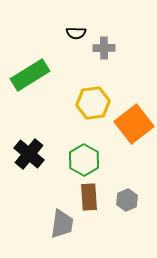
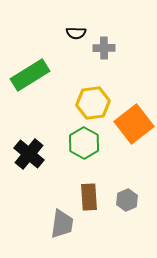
green hexagon: moved 17 px up
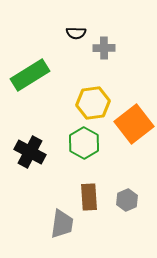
black cross: moved 1 px right, 2 px up; rotated 12 degrees counterclockwise
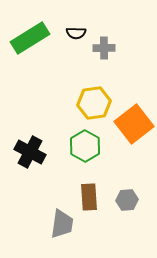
green rectangle: moved 37 px up
yellow hexagon: moved 1 px right
green hexagon: moved 1 px right, 3 px down
gray hexagon: rotated 20 degrees clockwise
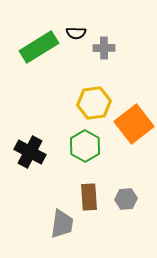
green rectangle: moved 9 px right, 9 px down
gray hexagon: moved 1 px left, 1 px up
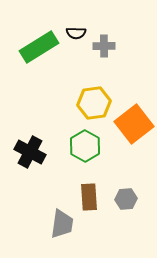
gray cross: moved 2 px up
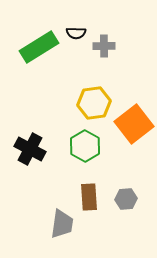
black cross: moved 3 px up
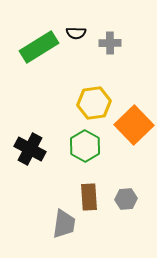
gray cross: moved 6 px right, 3 px up
orange square: moved 1 px down; rotated 6 degrees counterclockwise
gray trapezoid: moved 2 px right
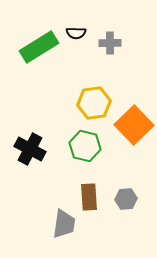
green hexagon: rotated 16 degrees counterclockwise
